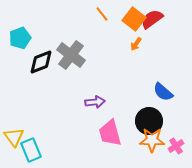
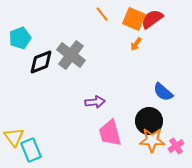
orange square: rotated 15 degrees counterclockwise
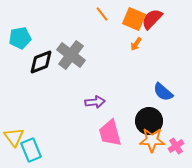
red semicircle: rotated 10 degrees counterclockwise
cyan pentagon: rotated 10 degrees clockwise
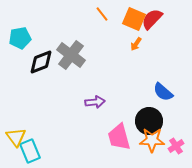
pink trapezoid: moved 9 px right, 4 px down
yellow triangle: moved 2 px right
cyan rectangle: moved 1 px left, 1 px down
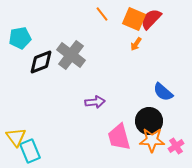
red semicircle: moved 1 px left
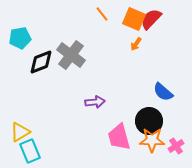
yellow triangle: moved 4 px right, 5 px up; rotated 35 degrees clockwise
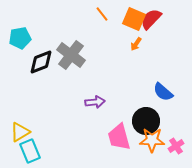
black circle: moved 3 px left
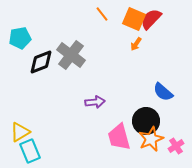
orange star: moved 1 px left, 1 px up; rotated 25 degrees counterclockwise
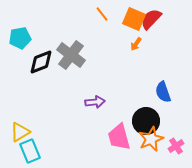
blue semicircle: rotated 30 degrees clockwise
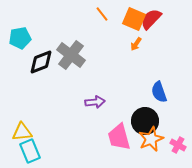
blue semicircle: moved 4 px left
black circle: moved 1 px left
yellow triangle: moved 2 px right; rotated 25 degrees clockwise
pink cross: moved 2 px right, 1 px up; rotated 28 degrees counterclockwise
